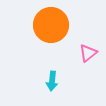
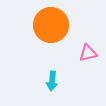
pink triangle: rotated 24 degrees clockwise
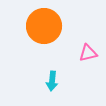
orange circle: moved 7 px left, 1 px down
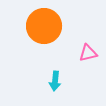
cyan arrow: moved 3 px right
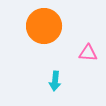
pink triangle: rotated 18 degrees clockwise
